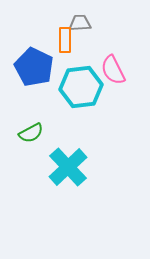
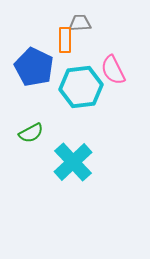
cyan cross: moved 5 px right, 5 px up
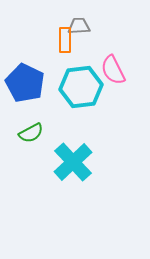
gray trapezoid: moved 1 px left, 3 px down
blue pentagon: moved 9 px left, 16 px down
